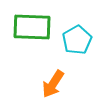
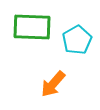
orange arrow: rotated 8 degrees clockwise
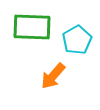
orange arrow: moved 8 px up
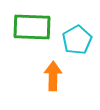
orange arrow: rotated 140 degrees clockwise
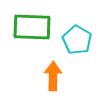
cyan pentagon: rotated 12 degrees counterclockwise
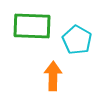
green rectangle: moved 1 px up
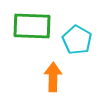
orange arrow: moved 1 px down
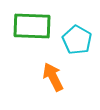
orange arrow: rotated 28 degrees counterclockwise
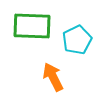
cyan pentagon: rotated 16 degrees clockwise
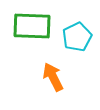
cyan pentagon: moved 3 px up
